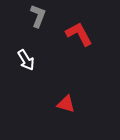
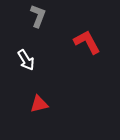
red L-shape: moved 8 px right, 8 px down
red triangle: moved 27 px left; rotated 30 degrees counterclockwise
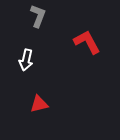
white arrow: rotated 45 degrees clockwise
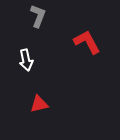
white arrow: rotated 25 degrees counterclockwise
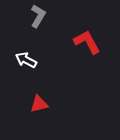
gray L-shape: rotated 10 degrees clockwise
white arrow: rotated 130 degrees clockwise
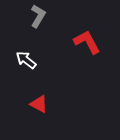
white arrow: rotated 10 degrees clockwise
red triangle: rotated 42 degrees clockwise
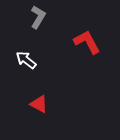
gray L-shape: moved 1 px down
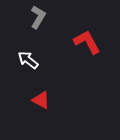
white arrow: moved 2 px right
red triangle: moved 2 px right, 4 px up
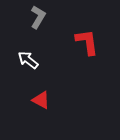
red L-shape: rotated 20 degrees clockwise
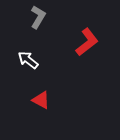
red L-shape: rotated 60 degrees clockwise
